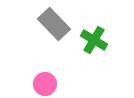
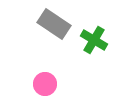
gray rectangle: rotated 12 degrees counterclockwise
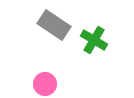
gray rectangle: moved 1 px down
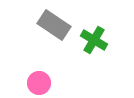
pink circle: moved 6 px left, 1 px up
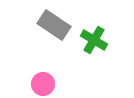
pink circle: moved 4 px right, 1 px down
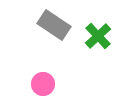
green cross: moved 4 px right, 4 px up; rotated 16 degrees clockwise
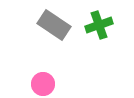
green cross: moved 1 px right, 11 px up; rotated 24 degrees clockwise
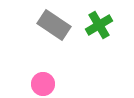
green cross: rotated 12 degrees counterclockwise
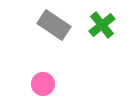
green cross: moved 3 px right; rotated 8 degrees counterclockwise
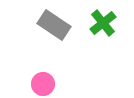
green cross: moved 1 px right, 2 px up
